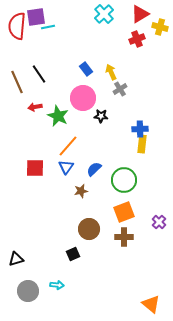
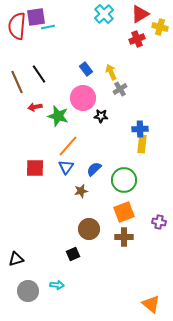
green star: rotated 10 degrees counterclockwise
purple cross: rotated 32 degrees counterclockwise
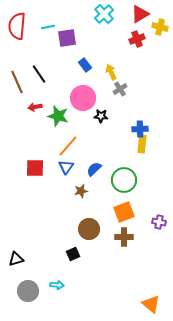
purple square: moved 31 px right, 21 px down
blue rectangle: moved 1 px left, 4 px up
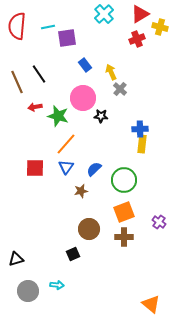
gray cross: rotated 16 degrees counterclockwise
orange line: moved 2 px left, 2 px up
purple cross: rotated 24 degrees clockwise
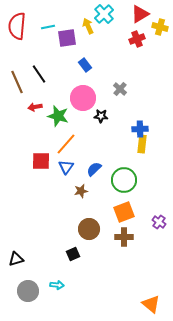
yellow arrow: moved 23 px left, 46 px up
red square: moved 6 px right, 7 px up
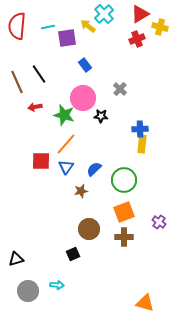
yellow arrow: rotated 28 degrees counterclockwise
green star: moved 6 px right, 1 px up
orange triangle: moved 6 px left, 1 px up; rotated 24 degrees counterclockwise
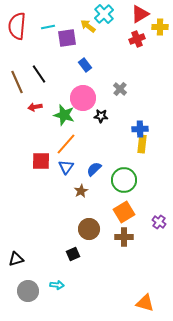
yellow cross: rotated 14 degrees counterclockwise
brown star: rotated 16 degrees counterclockwise
orange square: rotated 10 degrees counterclockwise
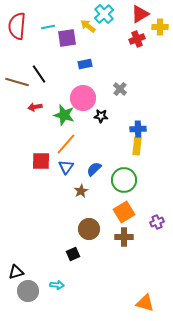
blue rectangle: moved 1 px up; rotated 64 degrees counterclockwise
brown line: rotated 50 degrees counterclockwise
blue cross: moved 2 px left
yellow rectangle: moved 5 px left, 2 px down
purple cross: moved 2 px left; rotated 32 degrees clockwise
black triangle: moved 13 px down
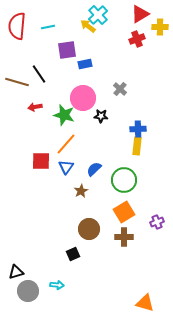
cyan cross: moved 6 px left, 1 px down
purple square: moved 12 px down
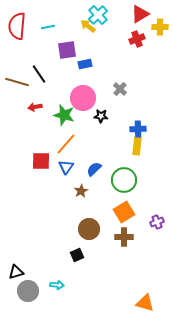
black square: moved 4 px right, 1 px down
